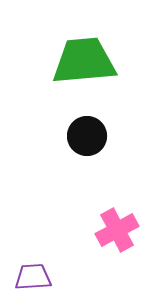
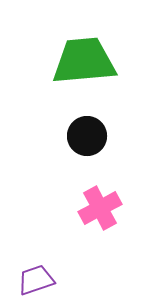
pink cross: moved 17 px left, 22 px up
purple trapezoid: moved 3 px right, 3 px down; rotated 15 degrees counterclockwise
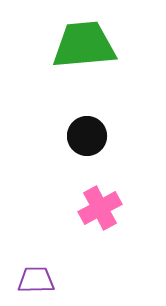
green trapezoid: moved 16 px up
purple trapezoid: rotated 18 degrees clockwise
